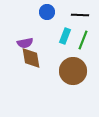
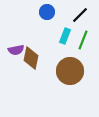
black line: rotated 48 degrees counterclockwise
purple semicircle: moved 9 px left, 7 px down
brown diamond: rotated 20 degrees clockwise
brown circle: moved 3 px left
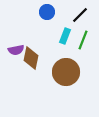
brown circle: moved 4 px left, 1 px down
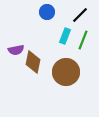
brown diamond: moved 2 px right, 4 px down
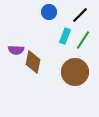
blue circle: moved 2 px right
green line: rotated 12 degrees clockwise
purple semicircle: rotated 14 degrees clockwise
brown circle: moved 9 px right
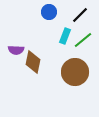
green line: rotated 18 degrees clockwise
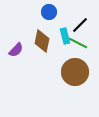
black line: moved 10 px down
cyan rectangle: rotated 35 degrees counterclockwise
green line: moved 5 px left, 3 px down; rotated 66 degrees clockwise
purple semicircle: rotated 49 degrees counterclockwise
brown diamond: moved 9 px right, 21 px up
